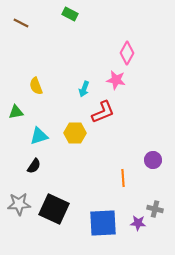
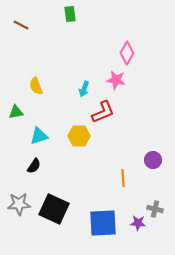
green rectangle: rotated 56 degrees clockwise
brown line: moved 2 px down
yellow hexagon: moved 4 px right, 3 px down
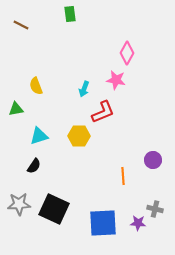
green triangle: moved 3 px up
orange line: moved 2 px up
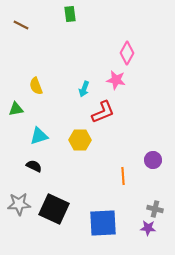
yellow hexagon: moved 1 px right, 4 px down
black semicircle: rotated 98 degrees counterclockwise
purple star: moved 10 px right, 5 px down
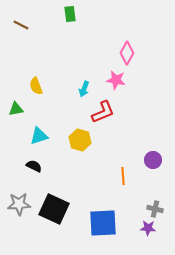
yellow hexagon: rotated 15 degrees clockwise
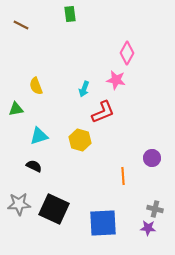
purple circle: moved 1 px left, 2 px up
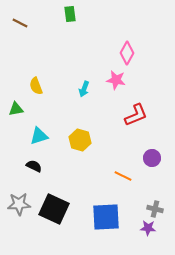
brown line: moved 1 px left, 2 px up
red L-shape: moved 33 px right, 3 px down
orange line: rotated 60 degrees counterclockwise
blue square: moved 3 px right, 6 px up
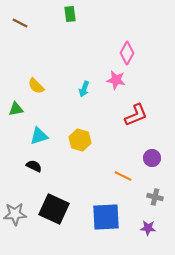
yellow semicircle: rotated 24 degrees counterclockwise
gray star: moved 4 px left, 10 px down
gray cross: moved 12 px up
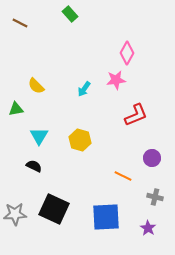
green rectangle: rotated 35 degrees counterclockwise
pink star: rotated 18 degrees counterclockwise
cyan arrow: rotated 14 degrees clockwise
cyan triangle: rotated 42 degrees counterclockwise
purple star: rotated 28 degrees clockwise
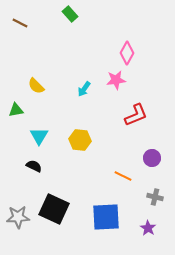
green triangle: moved 1 px down
yellow hexagon: rotated 10 degrees counterclockwise
gray star: moved 3 px right, 3 px down
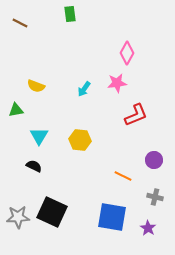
green rectangle: rotated 35 degrees clockwise
pink star: moved 1 px right, 3 px down
yellow semicircle: rotated 24 degrees counterclockwise
purple circle: moved 2 px right, 2 px down
black square: moved 2 px left, 3 px down
blue square: moved 6 px right; rotated 12 degrees clockwise
